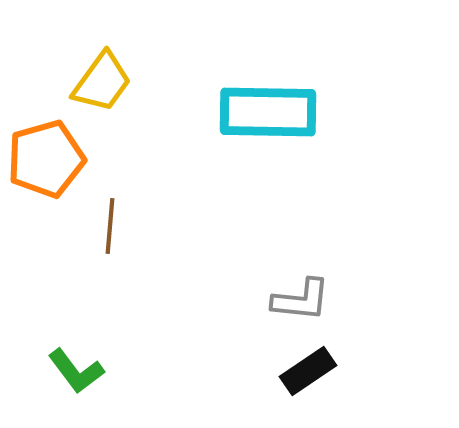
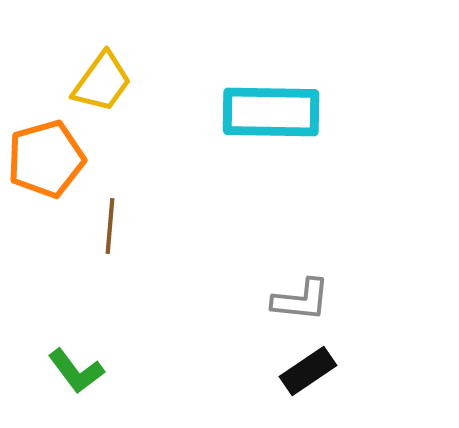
cyan rectangle: moved 3 px right
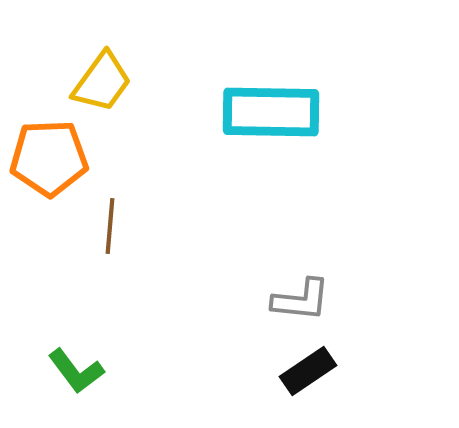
orange pentagon: moved 3 px right, 1 px up; rotated 14 degrees clockwise
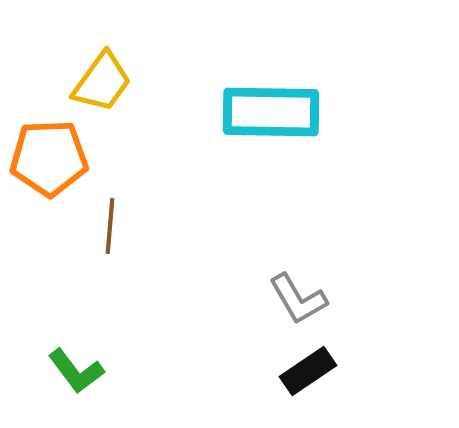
gray L-shape: moved 3 px left, 1 px up; rotated 54 degrees clockwise
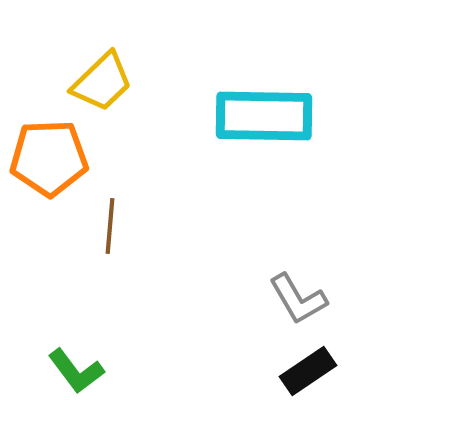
yellow trapezoid: rotated 10 degrees clockwise
cyan rectangle: moved 7 px left, 4 px down
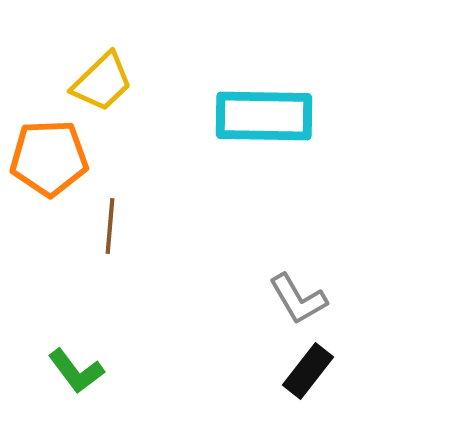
black rectangle: rotated 18 degrees counterclockwise
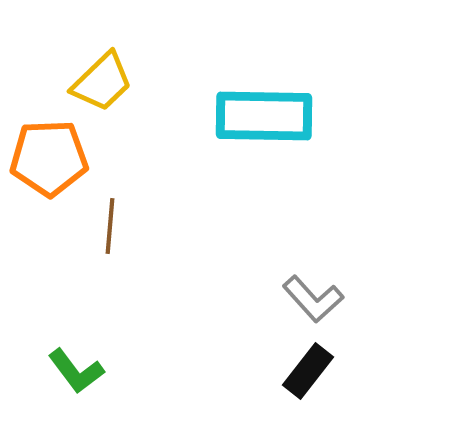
gray L-shape: moved 15 px right; rotated 12 degrees counterclockwise
